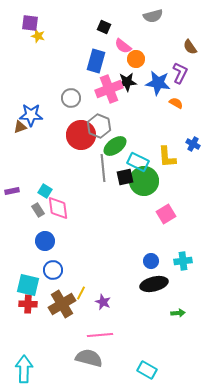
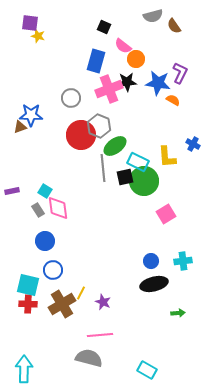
brown semicircle at (190, 47): moved 16 px left, 21 px up
orange semicircle at (176, 103): moved 3 px left, 3 px up
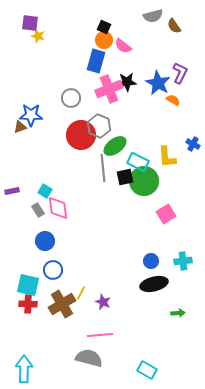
orange circle at (136, 59): moved 32 px left, 19 px up
blue star at (158, 83): rotated 20 degrees clockwise
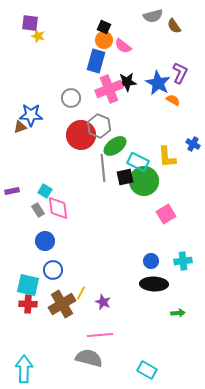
black ellipse at (154, 284): rotated 16 degrees clockwise
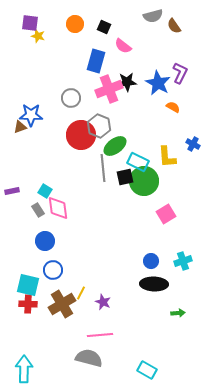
orange circle at (104, 40): moved 29 px left, 16 px up
orange semicircle at (173, 100): moved 7 px down
cyan cross at (183, 261): rotated 12 degrees counterclockwise
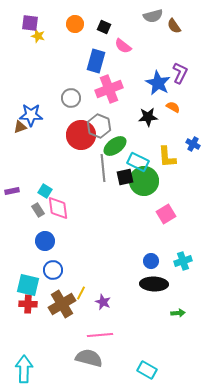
black star at (127, 82): moved 21 px right, 35 px down
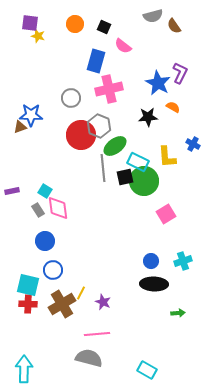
pink cross at (109, 89): rotated 8 degrees clockwise
pink line at (100, 335): moved 3 px left, 1 px up
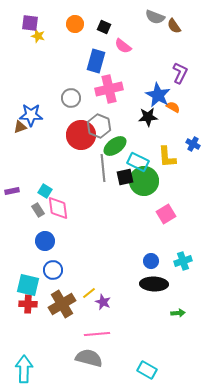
gray semicircle at (153, 16): moved 2 px right, 1 px down; rotated 36 degrees clockwise
blue star at (158, 83): moved 12 px down
yellow line at (81, 293): moved 8 px right; rotated 24 degrees clockwise
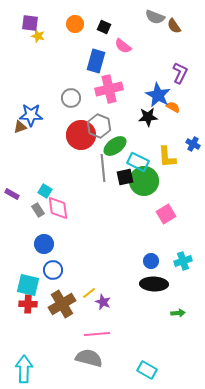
purple rectangle at (12, 191): moved 3 px down; rotated 40 degrees clockwise
blue circle at (45, 241): moved 1 px left, 3 px down
